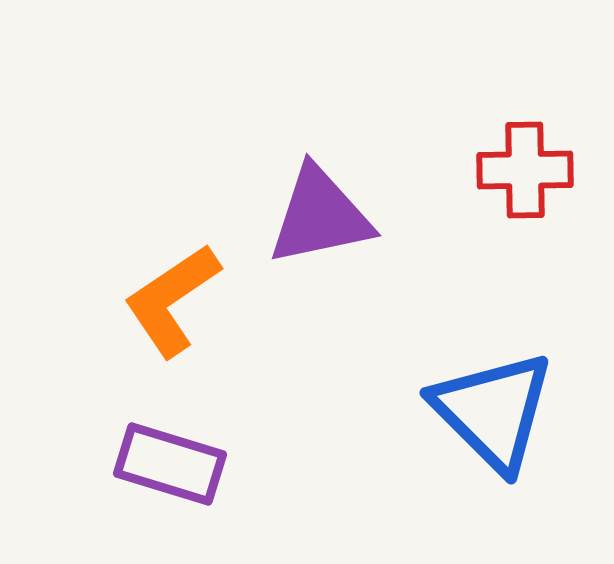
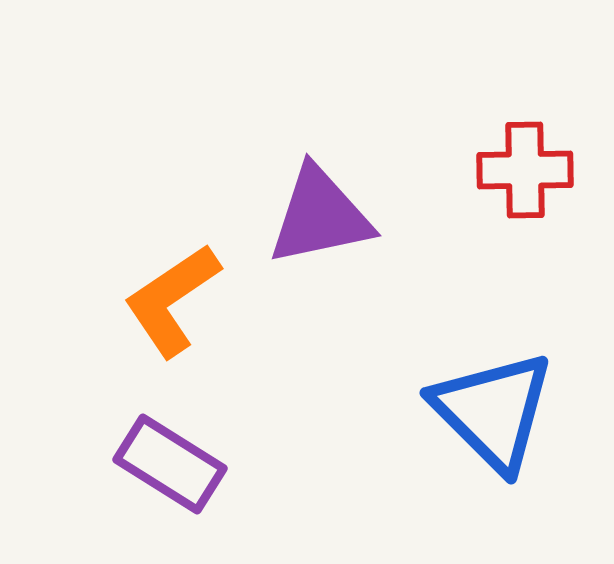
purple rectangle: rotated 15 degrees clockwise
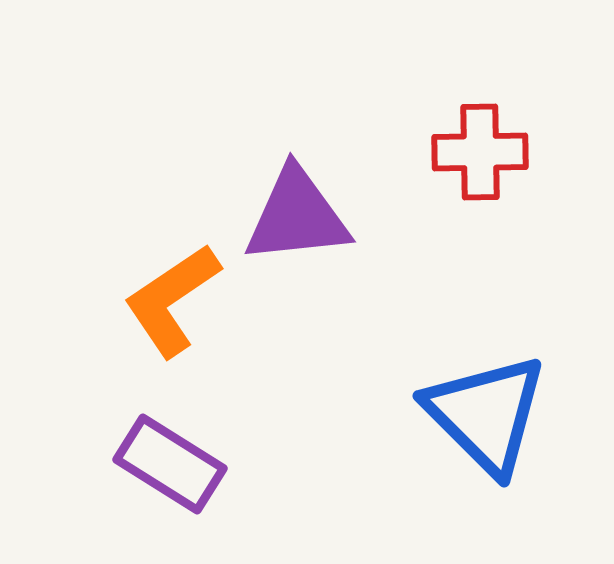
red cross: moved 45 px left, 18 px up
purple triangle: moved 23 px left; rotated 6 degrees clockwise
blue triangle: moved 7 px left, 3 px down
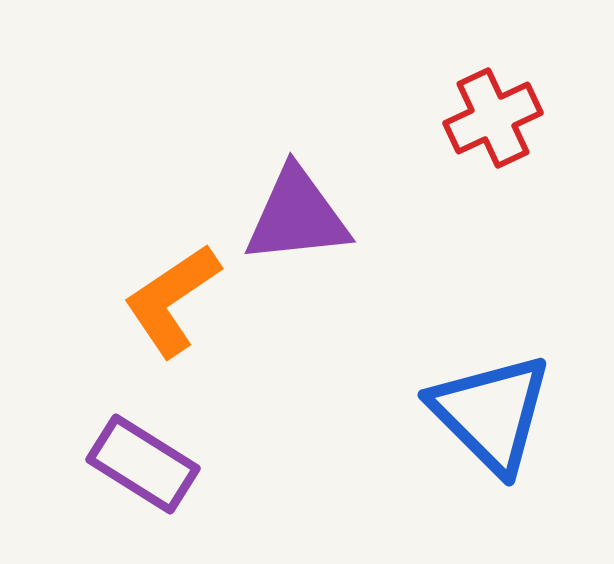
red cross: moved 13 px right, 34 px up; rotated 24 degrees counterclockwise
blue triangle: moved 5 px right, 1 px up
purple rectangle: moved 27 px left
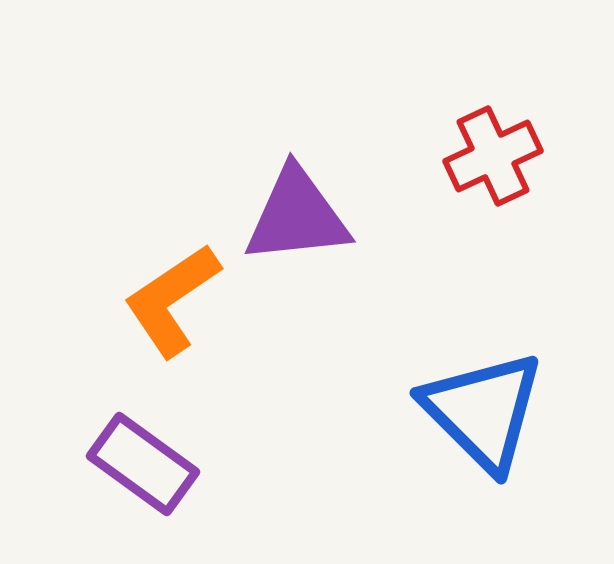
red cross: moved 38 px down
blue triangle: moved 8 px left, 2 px up
purple rectangle: rotated 4 degrees clockwise
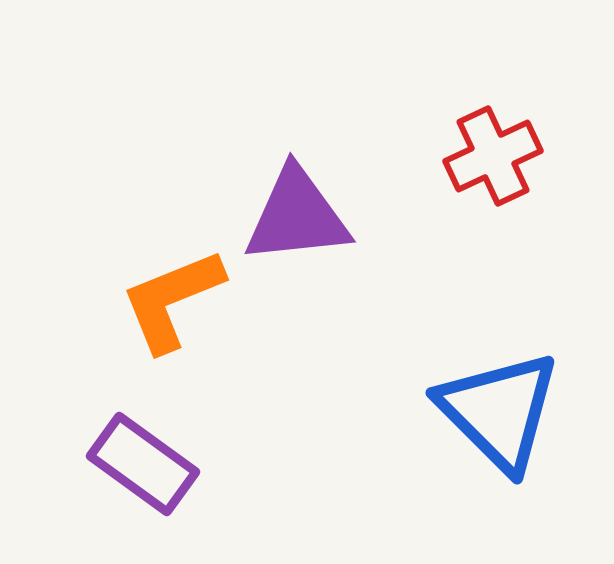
orange L-shape: rotated 12 degrees clockwise
blue triangle: moved 16 px right
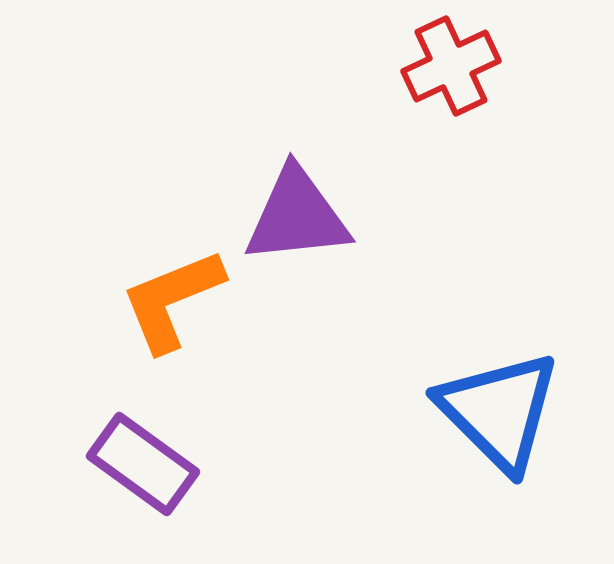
red cross: moved 42 px left, 90 px up
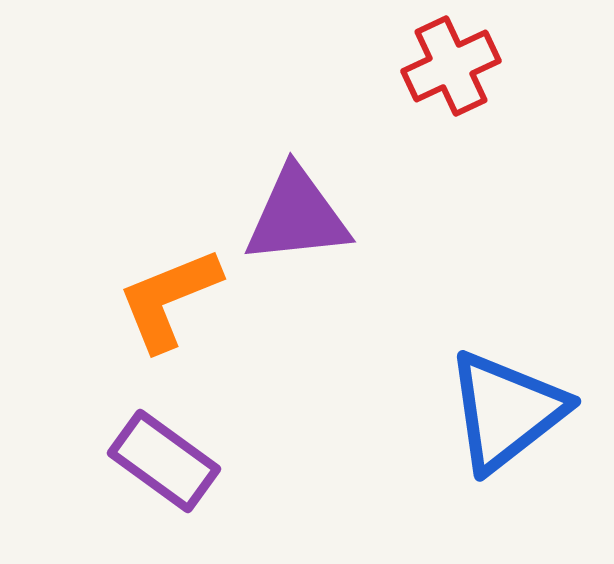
orange L-shape: moved 3 px left, 1 px up
blue triangle: moved 7 px right; rotated 37 degrees clockwise
purple rectangle: moved 21 px right, 3 px up
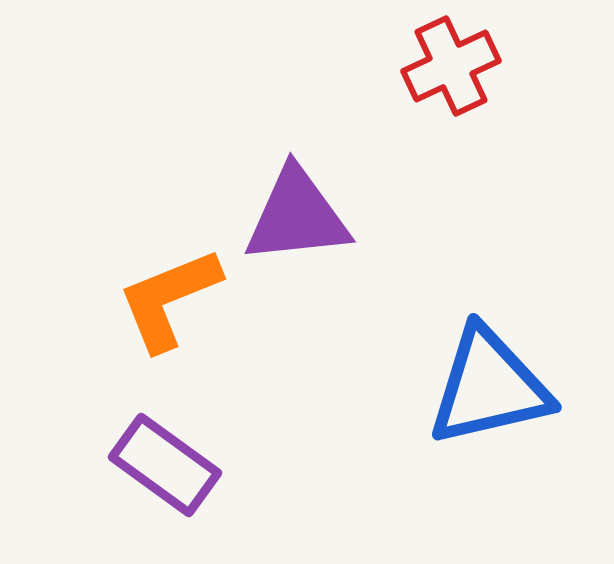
blue triangle: moved 17 px left, 24 px up; rotated 25 degrees clockwise
purple rectangle: moved 1 px right, 4 px down
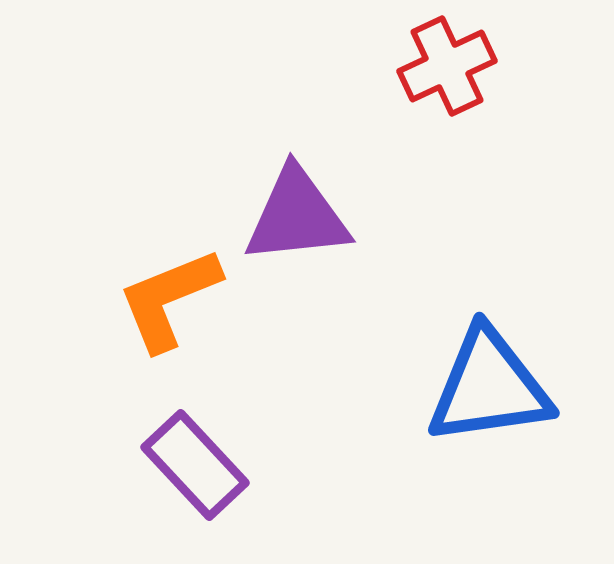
red cross: moved 4 px left
blue triangle: rotated 5 degrees clockwise
purple rectangle: moved 30 px right; rotated 11 degrees clockwise
